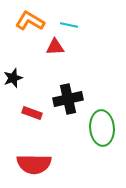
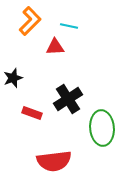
orange L-shape: rotated 104 degrees clockwise
cyan line: moved 1 px down
black cross: rotated 20 degrees counterclockwise
red semicircle: moved 20 px right, 3 px up; rotated 8 degrees counterclockwise
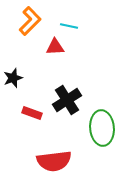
black cross: moved 1 px left, 1 px down
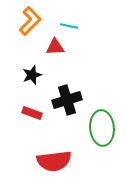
black star: moved 19 px right, 3 px up
black cross: rotated 16 degrees clockwise
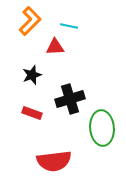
black cross: moved 3 px right, 1 px up
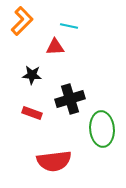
orange L-shape: moved 8 px left
black star: rotated 24 degrees clockwise
green ellipse: moved 1 px down
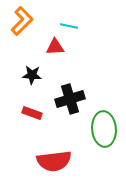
green ellipse: moved 2 px right
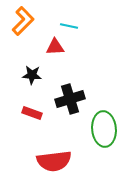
orange L-shape: moved 1 px right
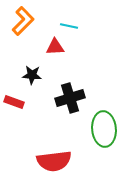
black cross: moved 1 px up
red rectangle: moved 18 px left, 11 px up
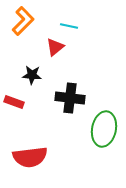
red triangle: rotated 36 degrees counterclockwise
black cross: rotated 24 degrees clockwise
green ellipse: rotated 16 degrees clockwise
red semicircle: moved 24 px left, 4 px up
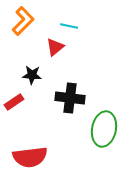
red rectangle: rotated 54 degrees counterclockwise
